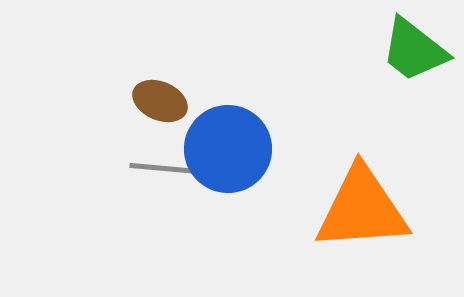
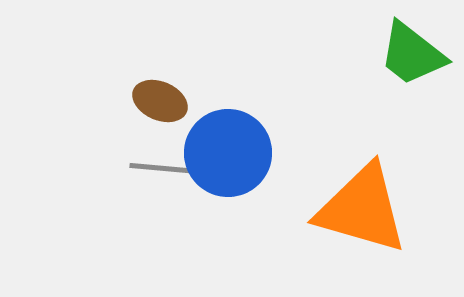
green trapezoid: moved 2 px left, 4 px down
blue circle: moved 4 px down
orange triangle: rotated 20 degrees clockwise
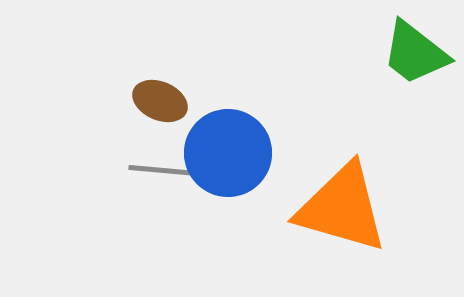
green trapezoid: moved 3 px right, 1 px up
gray line: moved 1 px left, 2 px down
orange triangle: moved 20 px left, 1 px up
